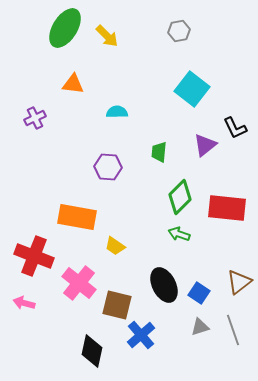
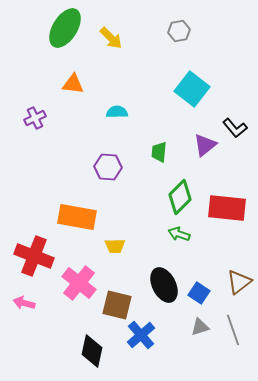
yellow arrow: moved 4 px right, 2 px down
black L-shape: rotated 15 degrees counterclockwise
yellow trapezoid: rotated 35 degrees counterclockwise
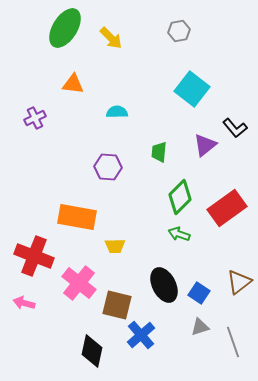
red rectangle: rotated 42 degrees counterclockwise
gray line: moved 12 px down
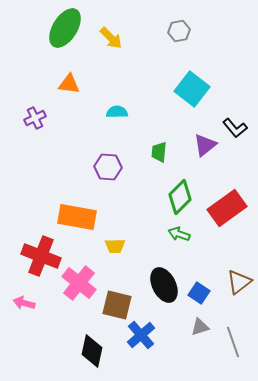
orange triangle: moved 4 px left
red cross: moved 7 px right
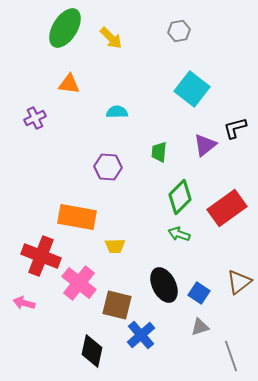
black L-shape: rotated 115 degrees clockwise
gray line: moved 2 px left, 14 px down
